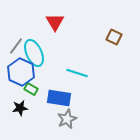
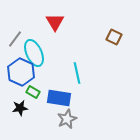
gray line: moved 1 px left, 7 px up
cyan line: rotated 60 degrees clockwise
green rectangle: moved 2 px right, 3 px down
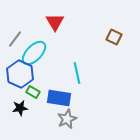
cyan ellipse: rotated 68 degrees clockwise
blue hexagon: moved 1 px left, 2 px down
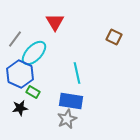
blue rectangle: moved 12 px right, 3 px down
